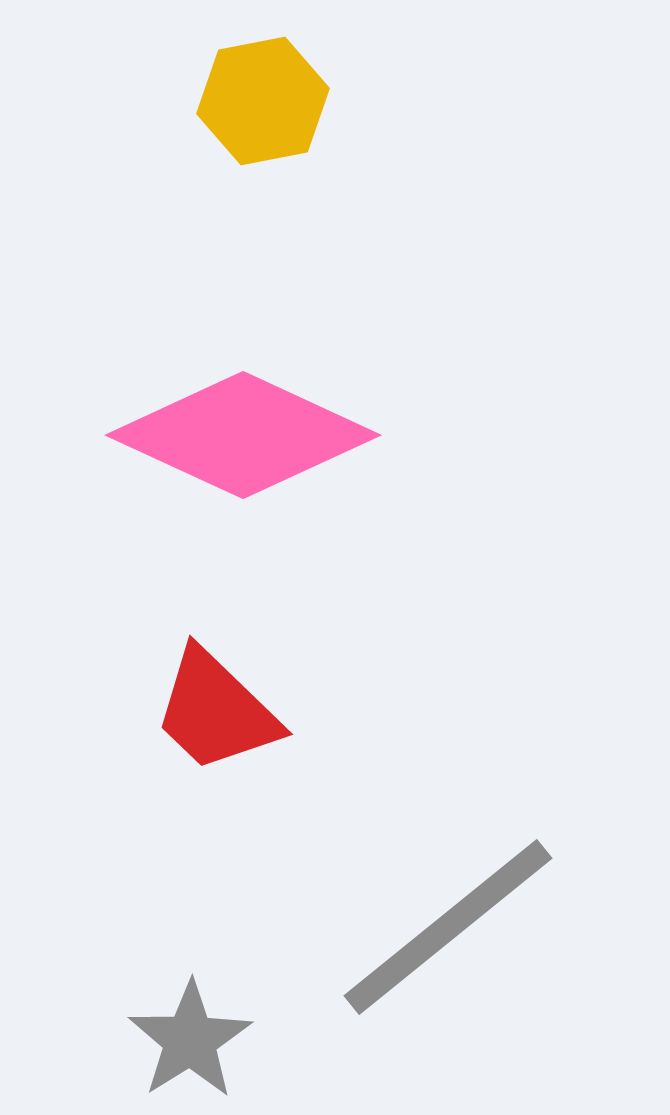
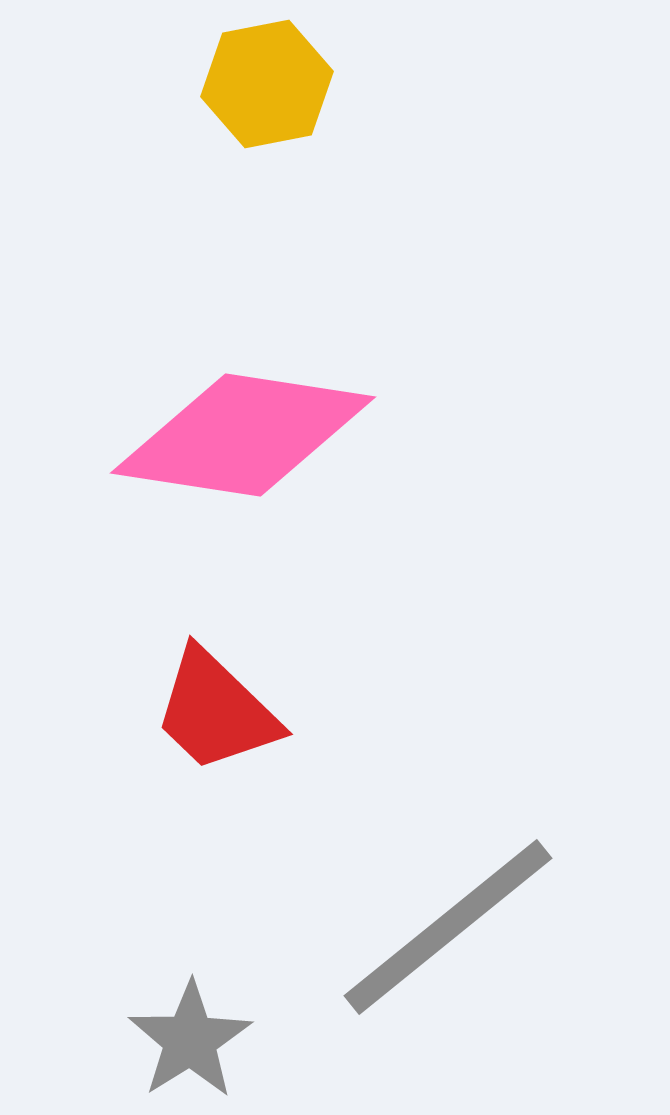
yellow hexagon: moved 4 px right, 17 px up
pink diamond: rotated 16 degrees counterclockwise
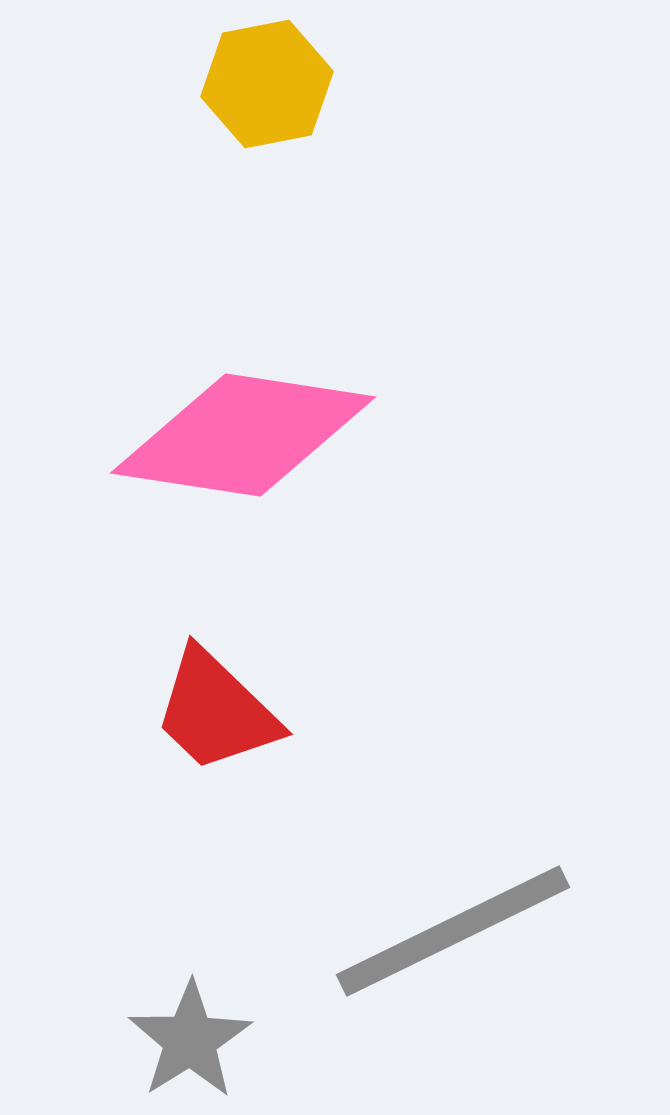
gray line: moved 5 px right, 4 px down; rotated 13 degrees clockwise
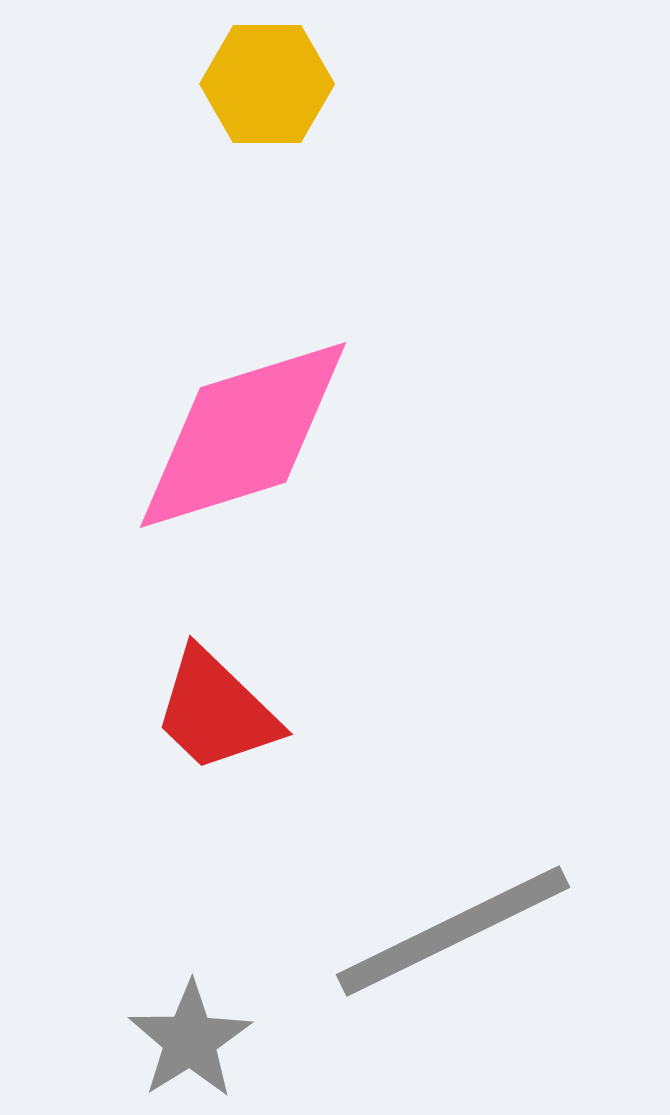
yellow hexagon: rotated 11 degrees clockwise
pink diamond: rotated 26 degrees counterclockwise
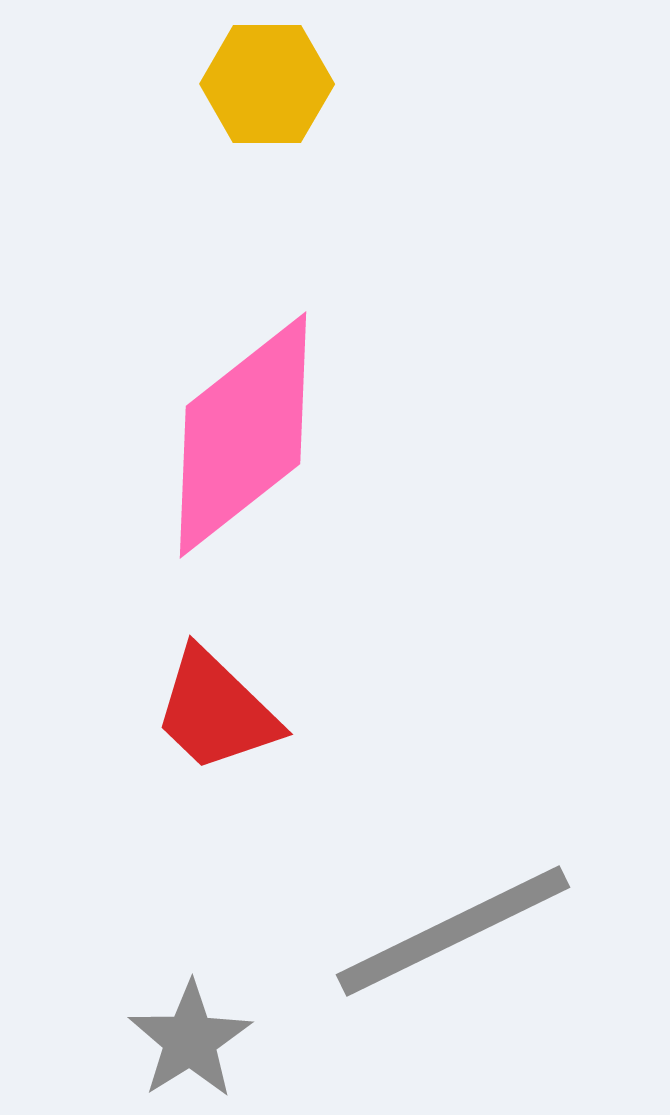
pink diamond: rotated 21 degrees counterclockwise
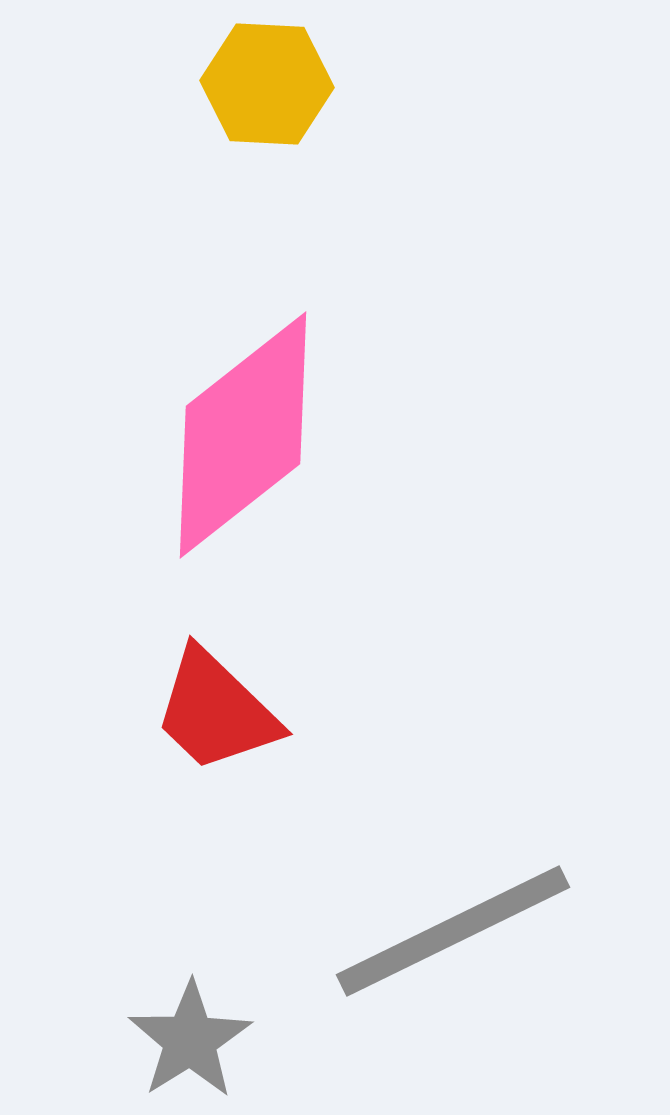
yellow hexagon: rotated 3 degrees clockwise
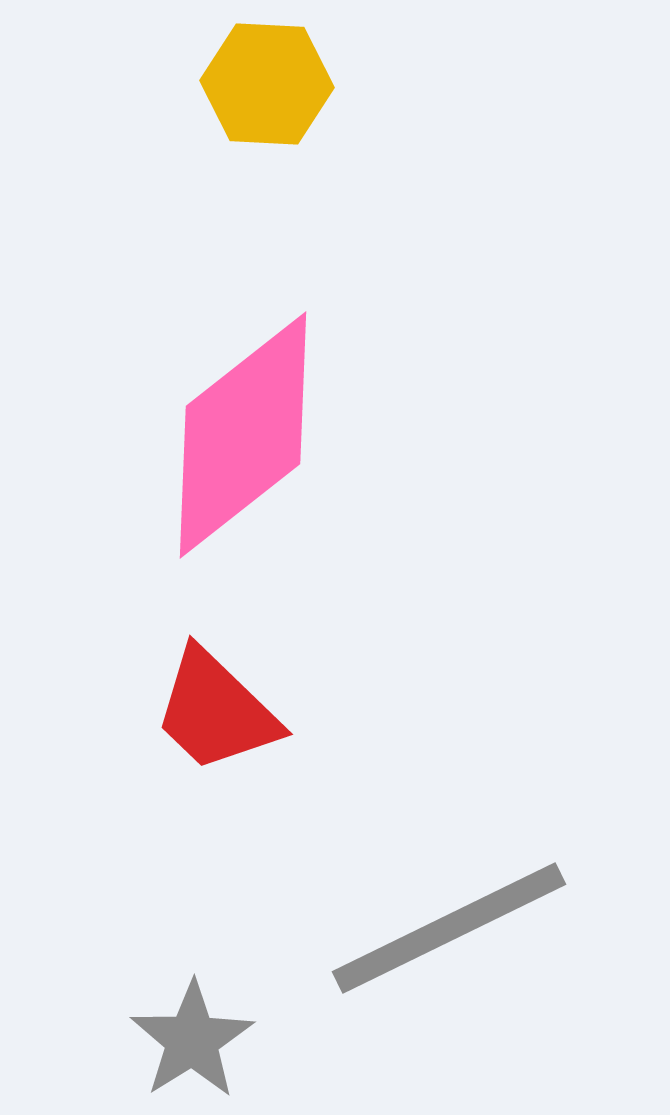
gray line: moved 4 px left, 3 px up
gray star: moved 2 px right
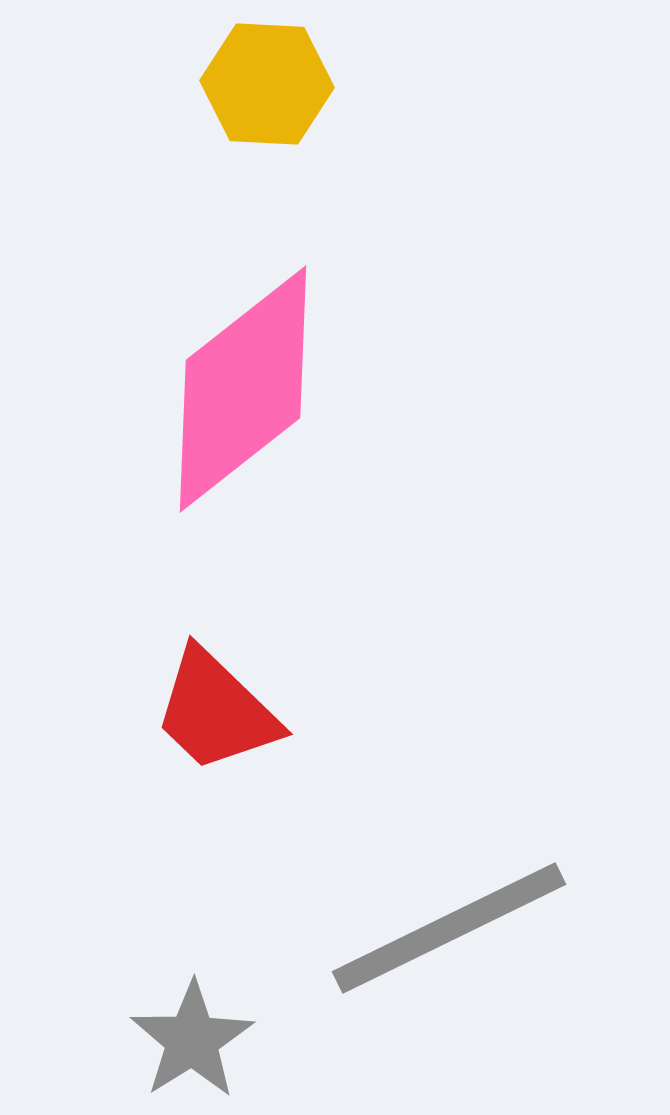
pink diamond: moved 46 px up
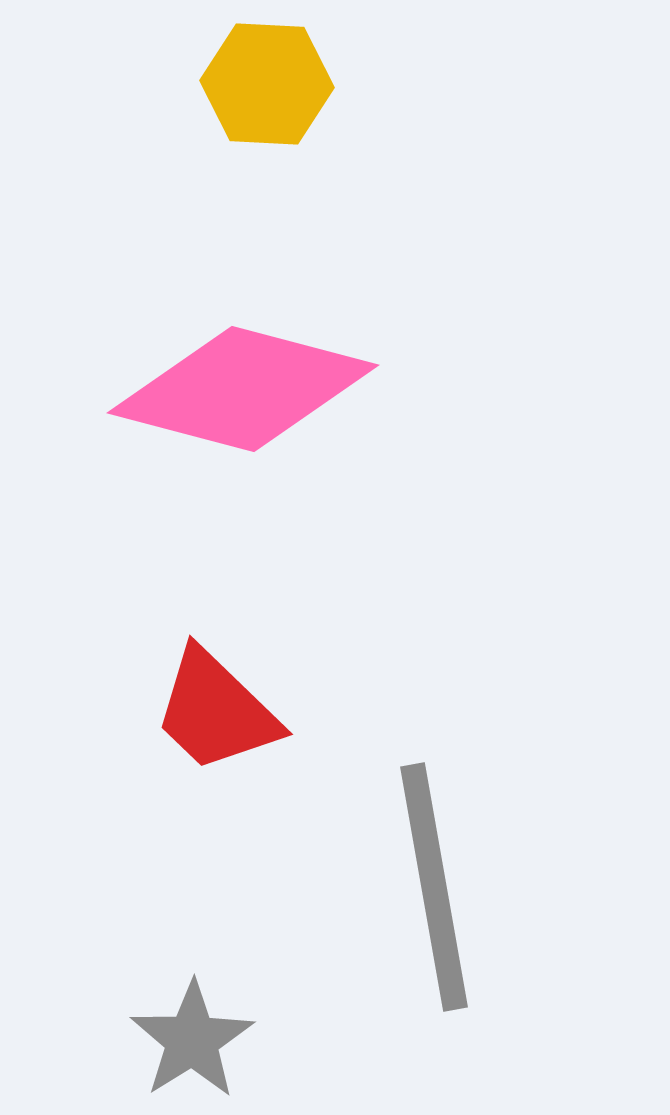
pink diamond: rotated 53 degrees clockwise
gray line: moved 15 px left, 41 px up; rotated 74 degrees counterclockwise
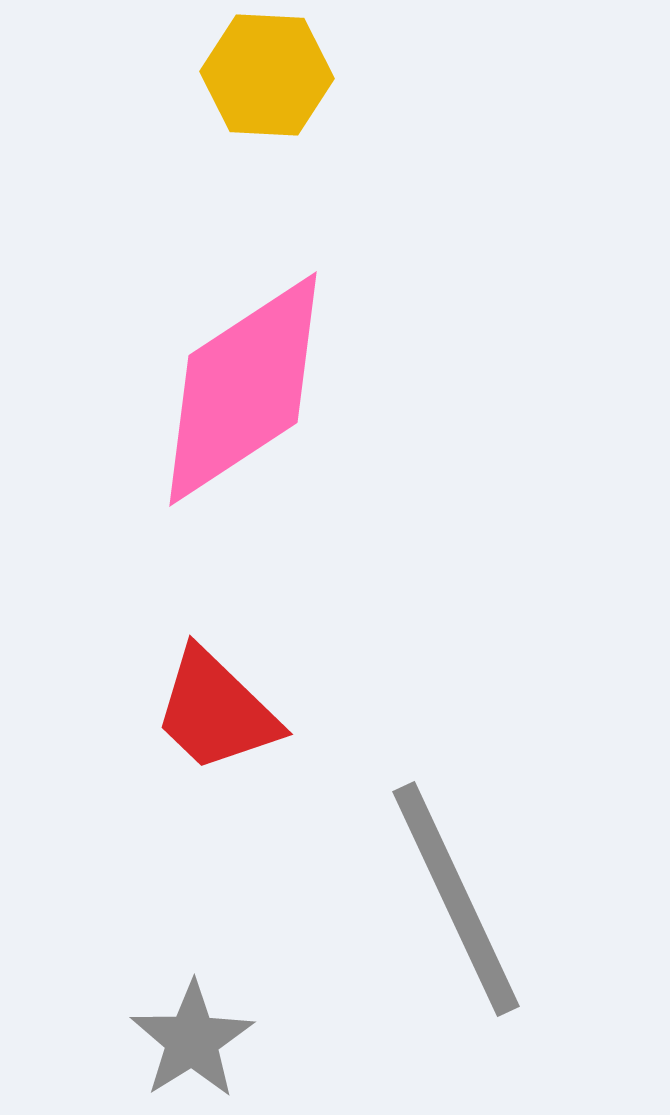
yellow hexagon: moved 9 px up
pink diamond: rotated 48 degrees counterclockwise
gray line: moved 22 px right, 12 px down; rotated 15 degrees counterclockwise
